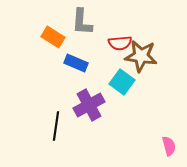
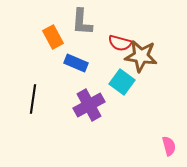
orange rectangle: rotated 30 degrees clockwise
red semicircle: rotated 20 degrees clockwise
black line: moved 23 px left, 27 px up
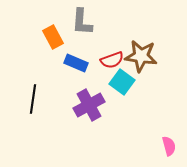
red semicircle: moved 8 px left, 17 px down; rotated 35 degrees counterclockwise
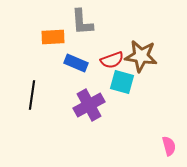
gray L-shape: rotated 8 degrees counterclockwise
orange rectangle: rotated 65 degrees counterclockwise
cyan square: rotated 20 degrees counterclockwise
black line: moved 1 px left, 4 px up
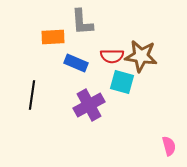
red semicircle: moved 4 px up; rotated 20 degrees clockwise
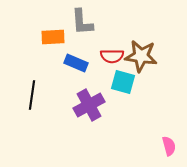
cyan square: moved 1 px right
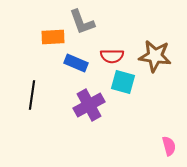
gray L-shape: rotated 16 degrees counterclockwise
brown star: moved 14 px right
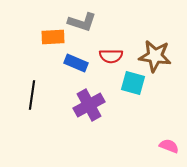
gray L-shape: rotated 52 degrees counterclockwise
red semicircle: moved 1 px left
cyan square: moved 10 px right, 1 px down
pink semicircle: rotated 54 degrees counterclockwise
